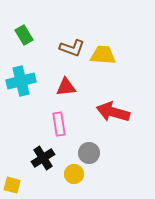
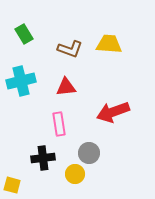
green rectangle: moved 1 px up
brown L-shape: moved 2 px left, 1 px down
yellow trapezoid: moved 6 px right, 11 px up
red arrow: rotated 36 degrees counterclockwise
black cross: rotated 25 degrees clockwise
yellow circle: moved 1 px right
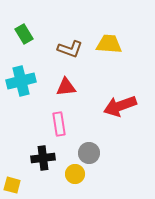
red arrow: moved 7 px right, 6 px up
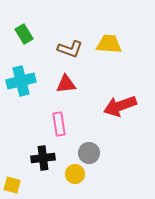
red triangle: moved 3 px up
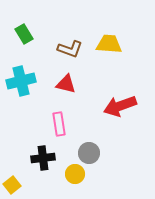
red triangle: rotated 20 degrees clockwise
yellow square: rotated 36 degrees clockwise
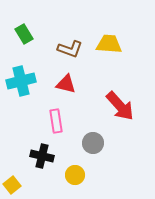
red arrow: rotated 112 degrees counterclockwise
pink rectangle: moved 3 px left, 3 px up
gray circle: moved 4 px right, 10 px up
black cross: moved 1 px left, 2 px up; rotated 20 degrees clockwise
yellow circle: moved 1 px down
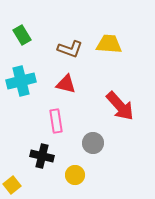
green rectangle: moved 2 px left, 1 px down
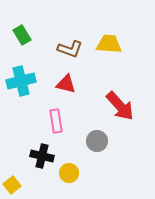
gray circle: moved 4 px right, 2 px up
yellow circle: moved 6 px left, 2 px up
